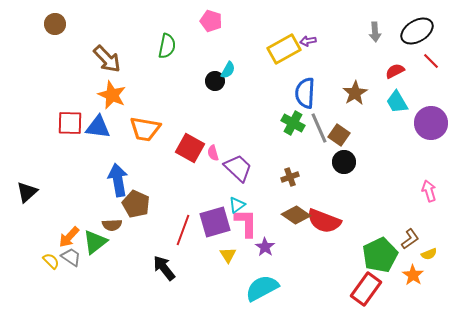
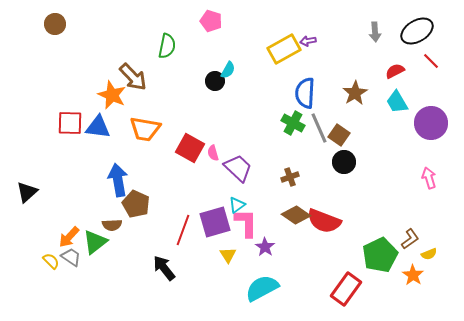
brown arrow at (107, 59): moved 26 px right, 18 px down
pink arrow at (429, 191): moved 13 px up
red rectangle at (366, 289): moved 20 px left
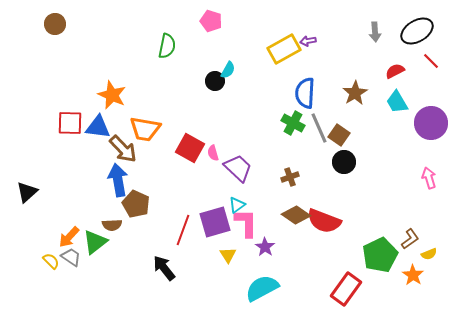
brown arrow at (133, 77): moved 10 px left, 72 px down
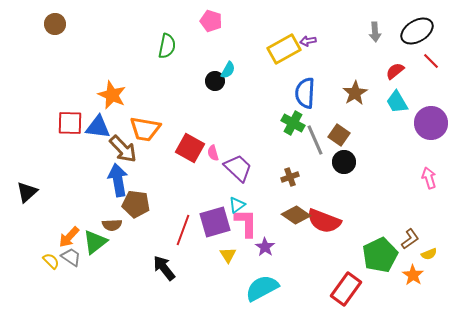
red semicircle at (395, 71): rotated 12 degrees counterclockwise
gray line at (319, 128): moved 4 px left, 12 px down
brown pentagon at (136, 204): rotated 16 degrees counterclockwise
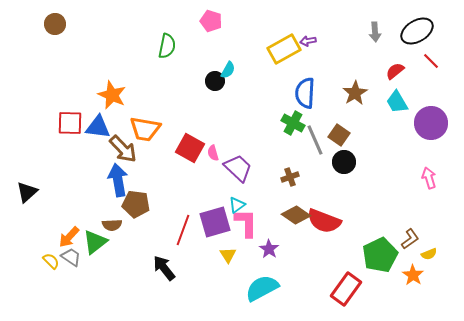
purple star at (265, 247): moved 4 px right, 2 px down
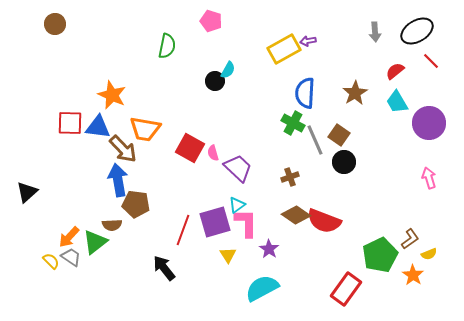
purple circle at (431, 123): moved 2 px left
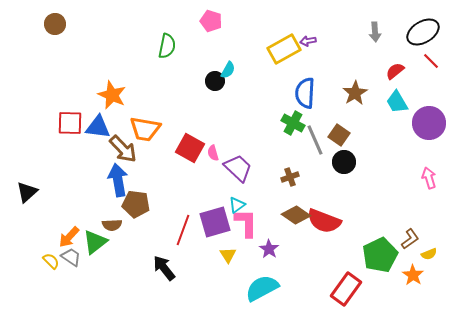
black ellipse at (417, 31): moved 6 px right, 1 px down
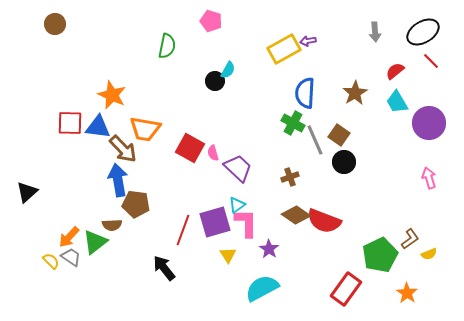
orange star at (413, 275): moved 6 px left, 18 px down
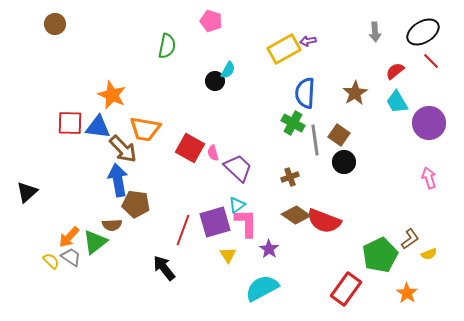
gray line at (315, 140): rotated 16 degrees clockwise
